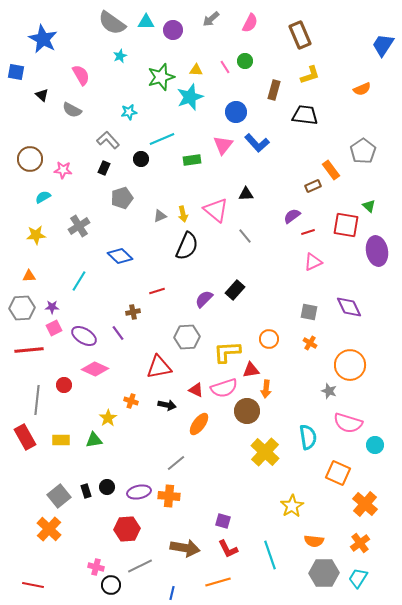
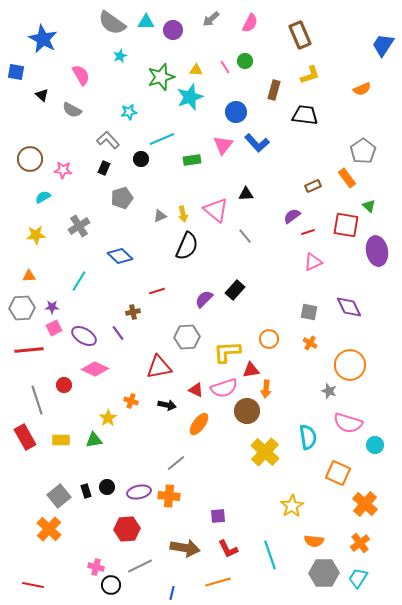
orange rectangle at (331, 170): moved 16 px right, 8 px down
gray line at (37, 400): rotated 24 degrees counterclockwise
purple square at (223, 521): moved 5 px left, 5 px up; rotated 21 degrees counterclockwise
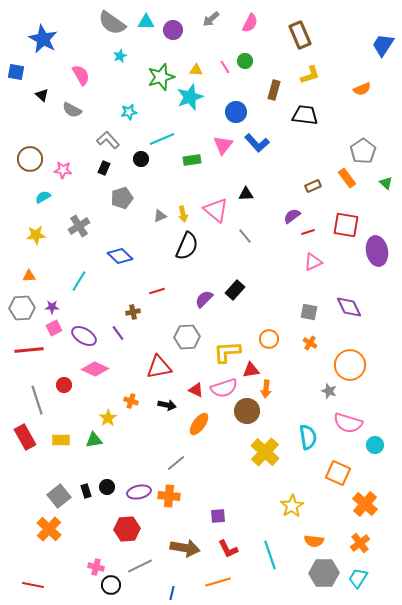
green triangle at (369, 206): moved 17 px right, 23 px up
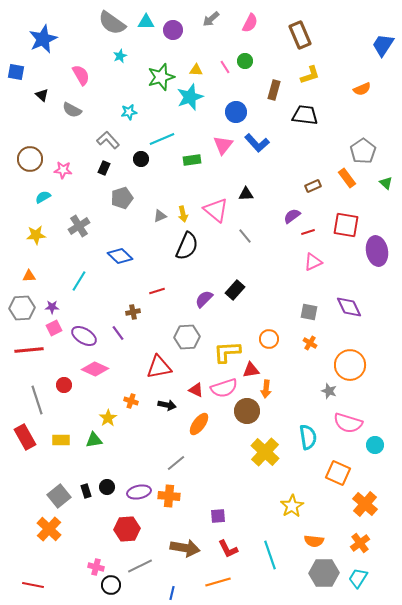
blue star at (43, 39): rotated 20 degrees clockwise
